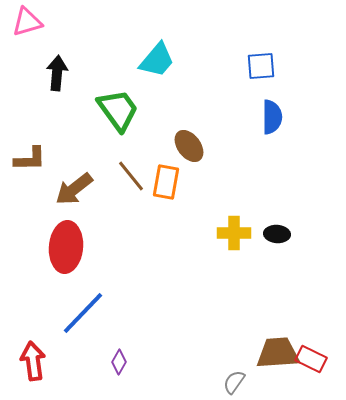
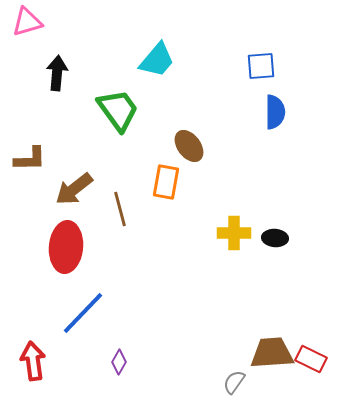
blue semicircle: moved 3 px right, 5 px up
brown line: moved 11 px left, 33 px down; rotated 24 degrees clockwise
black ellipse: moved 2 px left, 4 px down
brown trapezoid: moved 6 px left
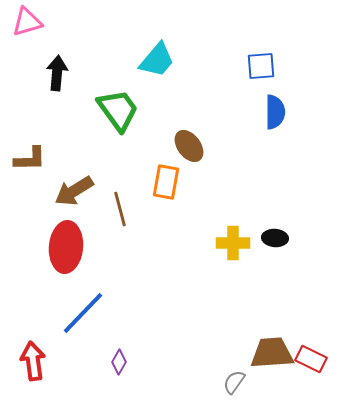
brown arrow: moved 2 px down; rotated 6 degrees clockwise
yellow cross: moved 1 px left, 10 px down
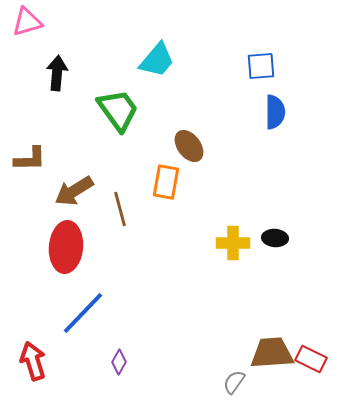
red arrow: rotated 9 degrees counterclockwise
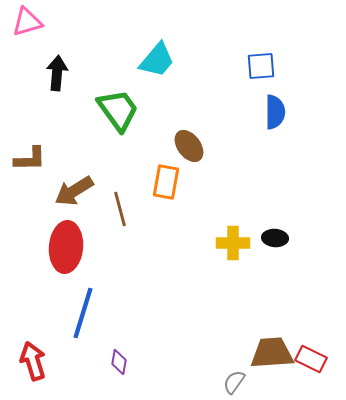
blue line: rotated 27 degrees counterclockwise
purple diamond: rotated 20 degrees counterclockwise
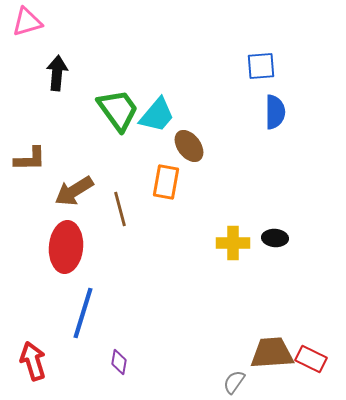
cyan trapezoid: moved 55 px down
